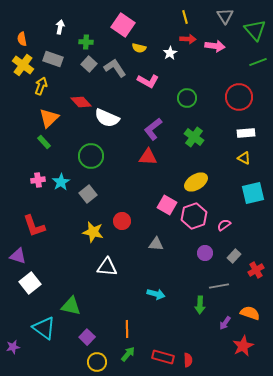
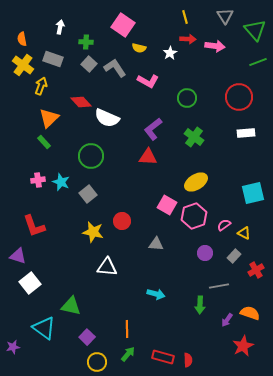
yellow triangle at (244, 158): moved 75 px down
cyan star at (61, 182): rotated 18 degrees counterclockwise
purple arrow at (225, 323): moved 2 px right, 3 px up
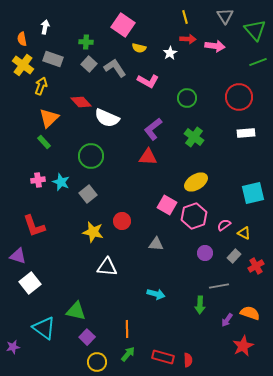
white arrow at (60, 27): moved 15 px left
red cross at (256, 270): moved 4 px up
green triangle at (71, 306): moved 5 px right, 5 px down
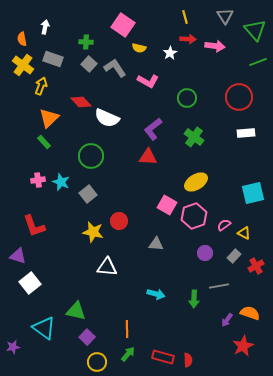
red circle at (122, 221): moved 3 px left
green arrow at (200, 305): moved 6 px left, 6 px up
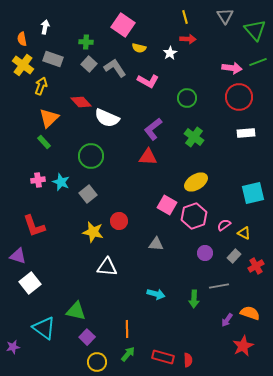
pink arrow at (215, 46): moved 17 px right, 22 px down
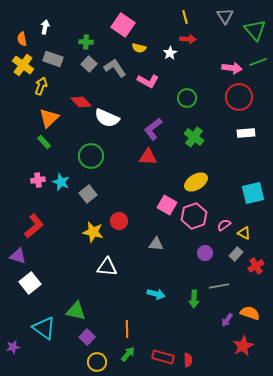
red L-shape at (34, 226): rotated 110 degrees counterclockwise
gray rectangle at (234, 256): moved 2 px right, 2 px up
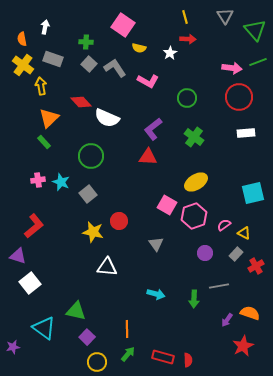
yellow arrow at (41, 86): rotated 30 degrees counterclockwise
gray triangle at (156, 244): rotated 49 degrees clockwise
